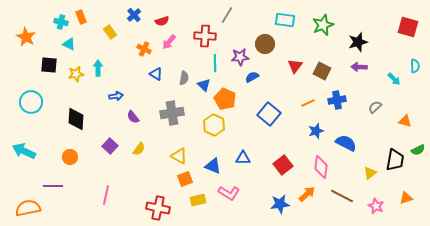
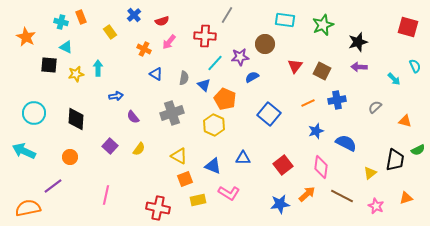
cyan triangle at (69, 44): moved 3 px left, 3 px down
cyan line at (215, 63): rotated 42 degrees clockwise
cyan semicircle at (415, 66): rotated 24 degrees counterclockwise
cyan circle at (31, 102): moved 3 px right, 11 px down
gray cross at (172, 113): rotated 10 degrees counterclockwise
purple line at (53, 186): rotated 36 degrees counterclockwise
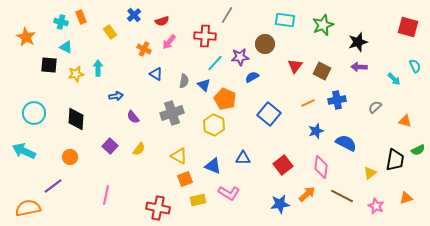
gray semicircle at (184, 78): moved 3 px down
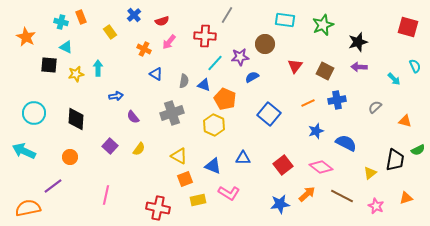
brown square at (322, 71): moved 3 px right
blue triangle at (204, 85): rotated 24 degrees counterclockwise
pink diamond at (321, 167): rotated 60 degrees counterclockwise
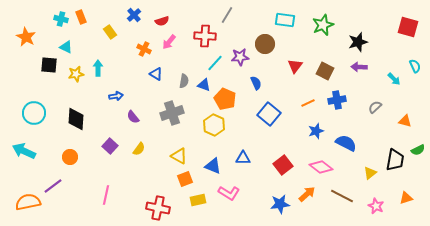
cyan cross at (61, 22): moved 3 px up
blue semicircle at (252, 77): moved 4 px right, 6 px down; rotated 96 degrees clockwise
orange semicircle at (28, 208): moved 6 px up
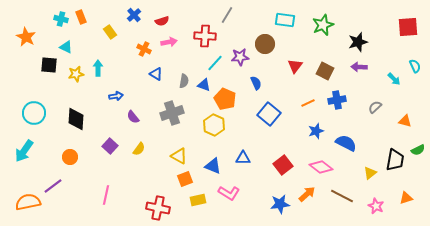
red square at (408, 27): rotated 20 degrees counterclockwise
pink arrow at (169, 42): rotated 140 degrees counterclockwise
cyan arrow at (24, 151): rotated 80 degrees counterclockwise
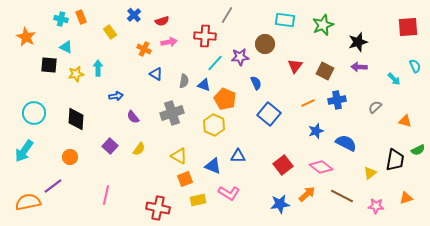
blue triangle at (243, 158): moved 5 px left, 2 px up
pink star at (376, 206): rotated 21 degrees counterclockwise
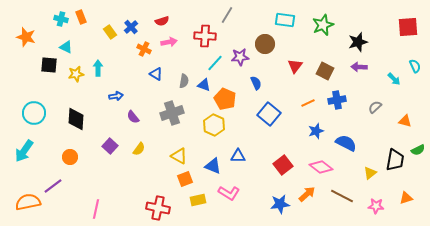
blue cross at (134, 15): moved 3 px left, 12 px down
orange star at (26, 37): rotated 12 degrees counterclockwise
pink line at (106, 195): moved 10 px left, 14 px down
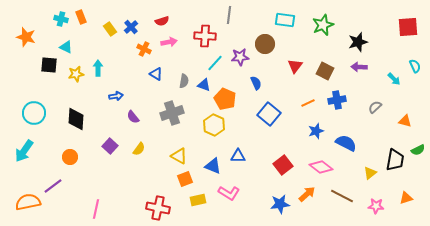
gray line at (227, 15): moved 2 px right; rotated 24 degrees counterclockwise
yellow rectangle at (110, 32): moved 3 px up
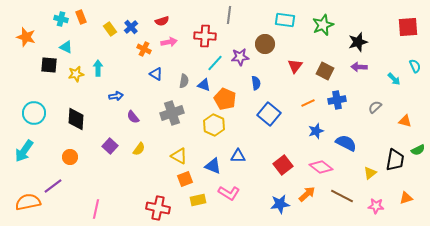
blue semicircle at (256, 83): rotated 16 degrees clockwise
